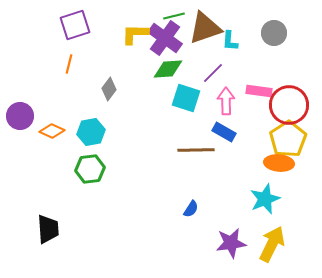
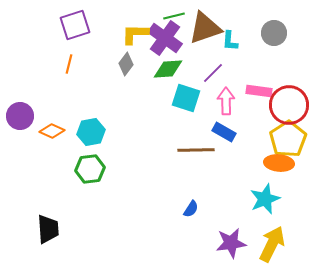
gray diamond: moved 17 px right, 25 px up
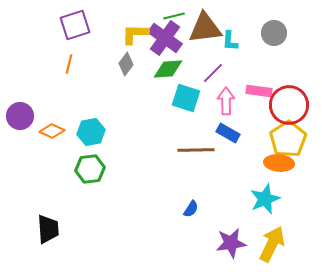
brown triangle: rotated 12 degrees clockwise
blue rectangle: moved 4 px right, 1 px down
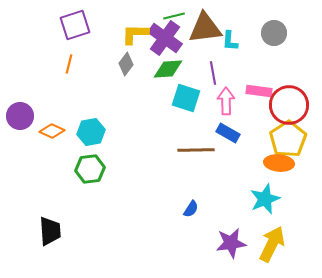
purple line: rotated 55 degrees counterclockwise
black trapezoid: moved 2 px right, 2 px down
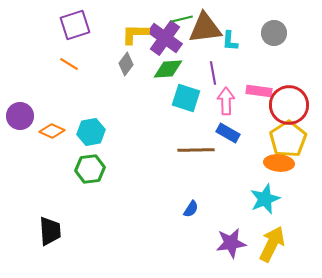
green line: moved 8 px right, 3 px down
orange line: rotated 72 degrees counterclockwise
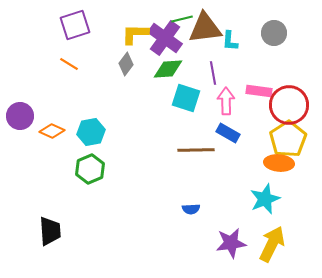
green hexagon: rotated 16 degrees counterclockwise
blue semicircle: rotated 54 degrees clockwise
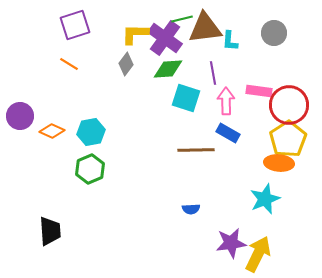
yellow arrow: moved 14 px left, 10 px down
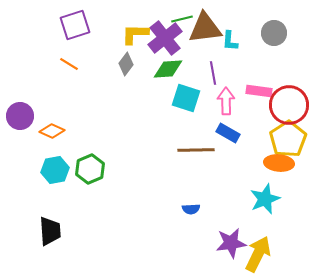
purple cross: rotated 16 degrees clockwise
cyan hexagon: moved 36 px left, 38 px down
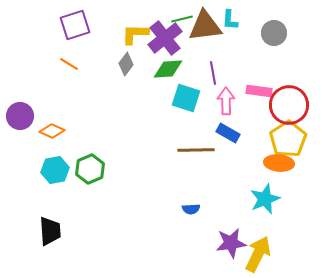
brown triangle: moved 2 px up
cyan L-shape: moved 21 px up
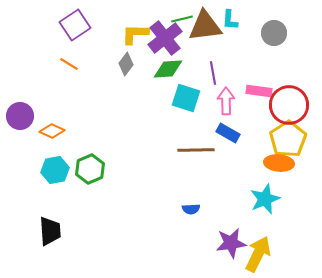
purple square: rotated 16 degrees counterclockwise
